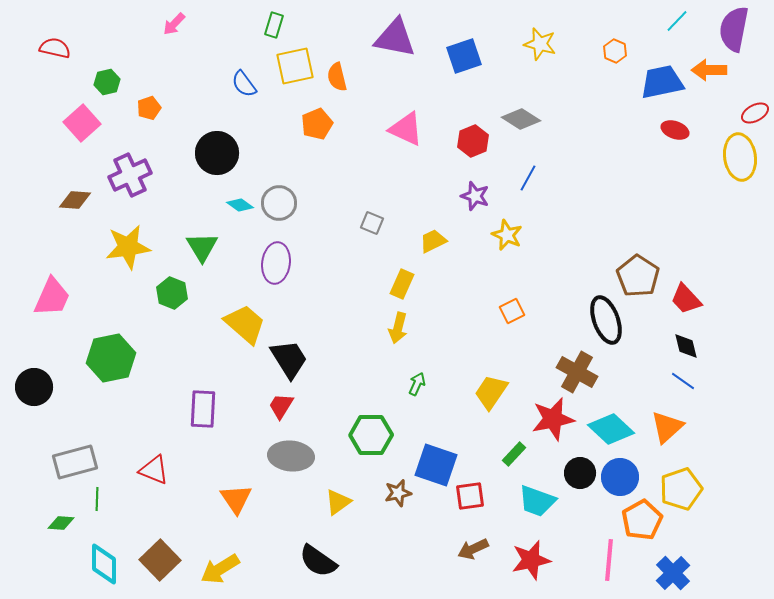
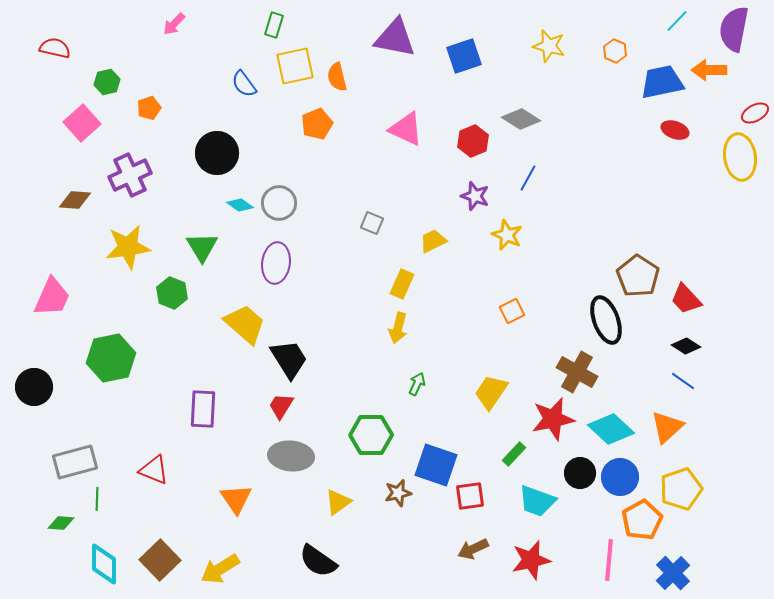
yellow star at (540, 44): moved 9 px right, 2 px down
black diamond at (686, 346): rotated 44 degrees counterclockwise
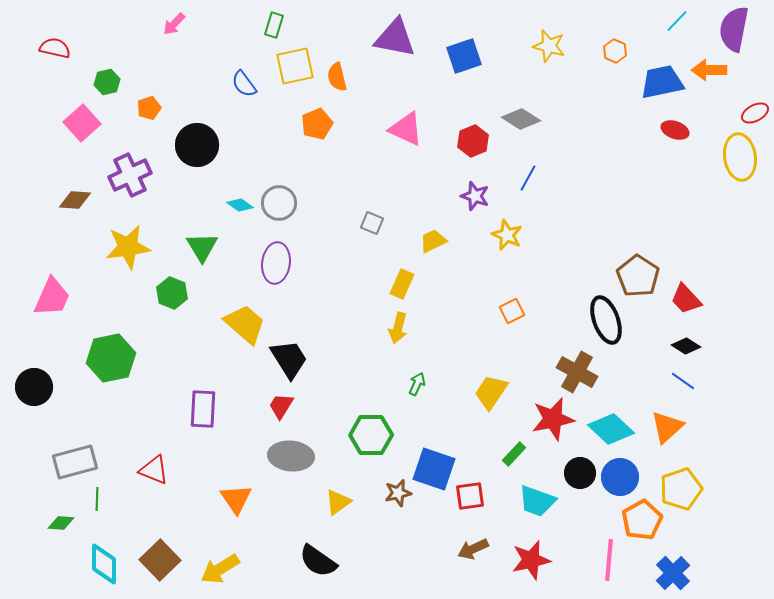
black circle at (217, 153): moved 20 px left, 8 px up
blue square at (436, 465): moved 2 px left, 4 px down
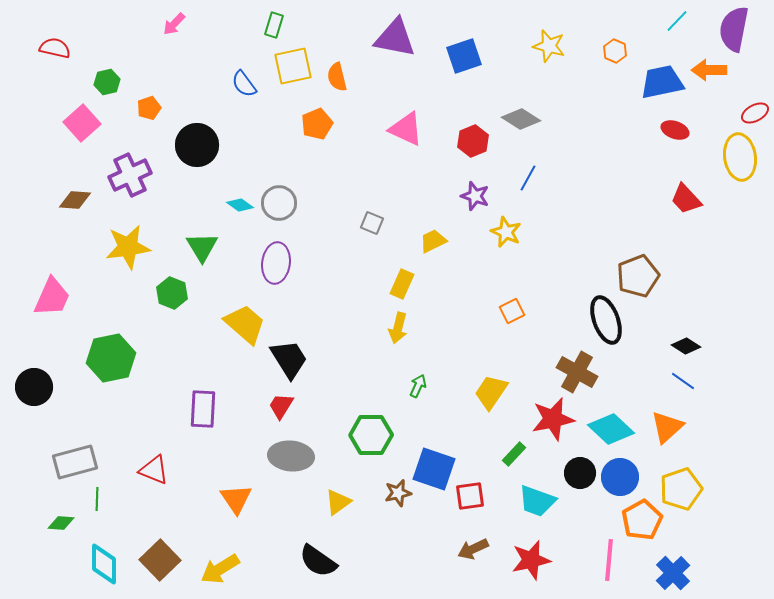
yellow square at (295, 66): moved 2 px left
yellow star at (507, 235): moved 1 px left, 3 px up
brown pentagon at (638, 276): rotated 18 degrees clockwise
red trapezoid at (686, 299): moved 100 px up
green arrow at (417, 384): moved 1 px right, 2 px down
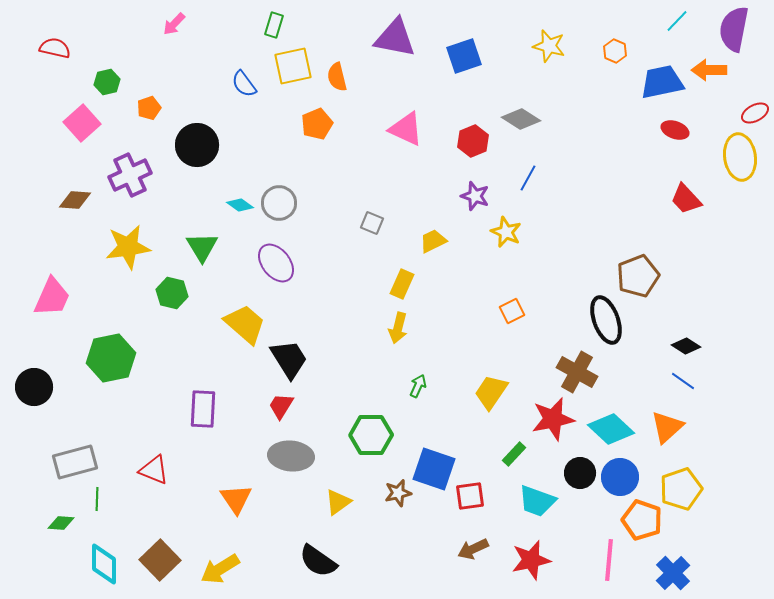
purple ellipse at (276, 263): rotated 45 degrees counterclockwise
green hexagon at (172, 293): rotated 8 degrees counterclockwise
orange pentagon at (642, 520): rotated 24 degrees counterclockwise
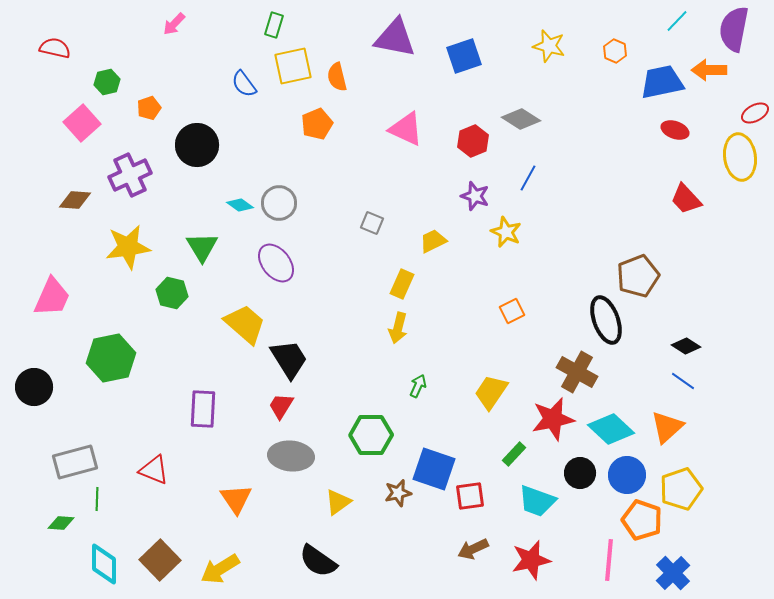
blue circle at (620, 477): moved 7 px right, 2 px up
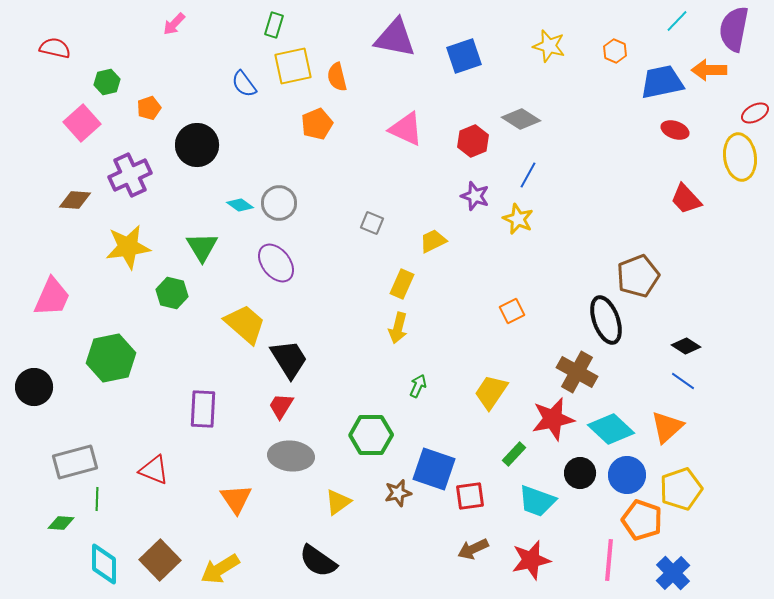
blue line at (528, 178): moved 3 px up
yellow star at (506, 232): moved 12 px right, 13 px up
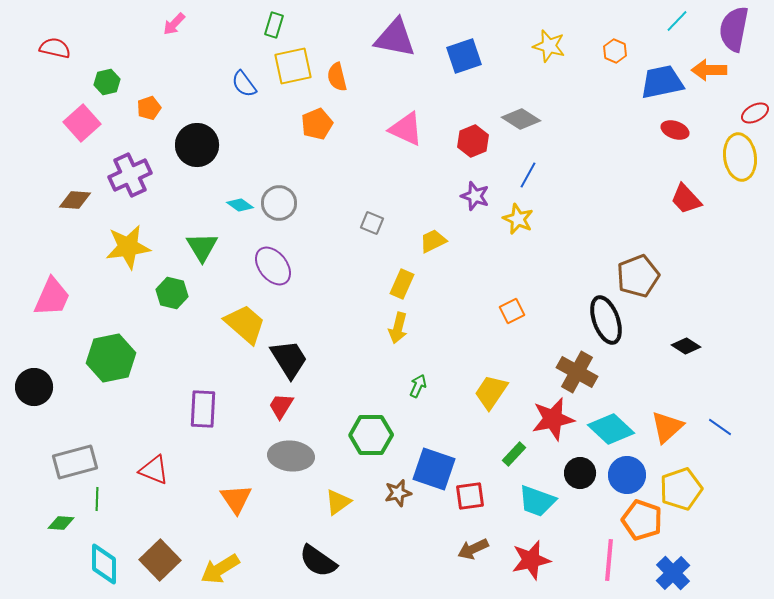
purple ellipse at (276, 263): moved 3 px left, 3 px down
blue line at (683, 381): moved 37 px right, 46 px down
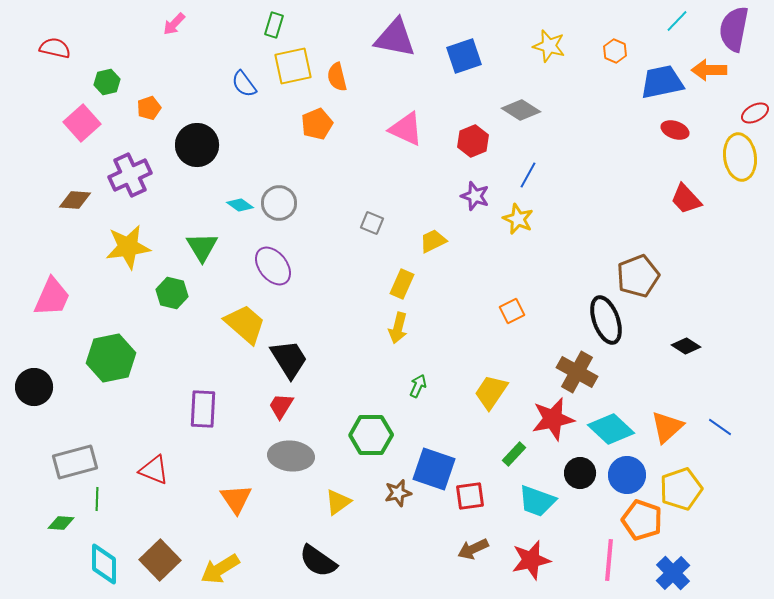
gray diamond at (521, 119): moved 9 px up
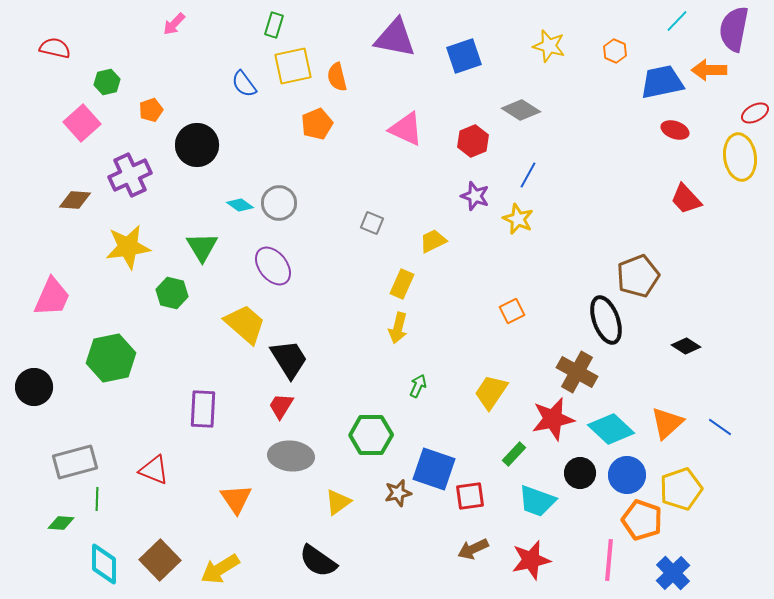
orange pentagon at (149, 108): moved 2 px right, 2 px down
orange triangle at (667, 427): moved 4 px up
